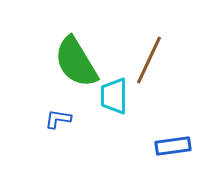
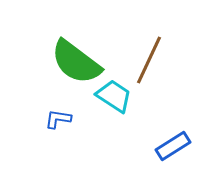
green semicircle: rotated 22 degrees counterclockwise
cyan trapezoid: rotated 123 degrees clockwise
blue rectangle: rotated 24 degrees counterclockwise
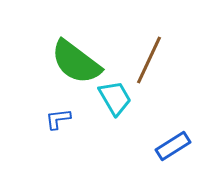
cyan trapezoid: moved 1 px right, 2 px down; rotated 27 degrees clockwise
blue L-shape: rotated 16 degrees counterclockwise
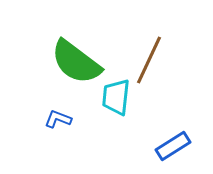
cyan trapezoid: moved 1 px right, 1 px up; rotated 144 degrees counterclockwise
blue L-shape: rotated 28 degrees clockwise
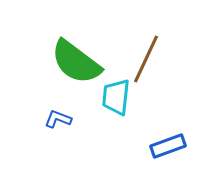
brown line: moved 3 px left, 1 px up
blue rectangle: moved 5 px left; rotated 12 degrees clockwise
